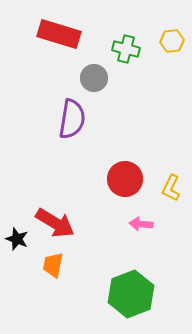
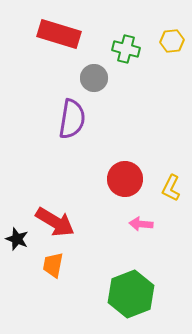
red arrow: moved 1 px up
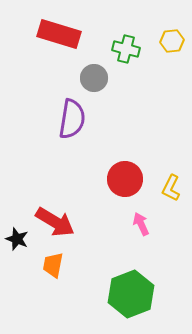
pink arrow: rotated 60 degrees clockwise
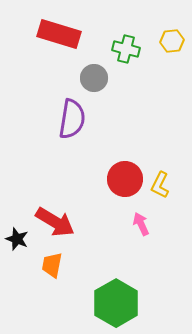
yellow L-shape: moved 11 px left, 3 px up
orange trapezoid: moved 1 px left
green hexagon: moved 15 px left, 9 px down; rotated 9 degrees counterclockwise
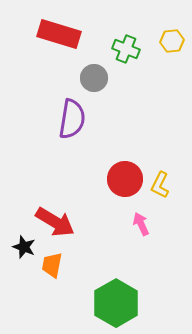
green cross: rotated 8 degrees clockwise
black star: moved 7 px right, 8 px down
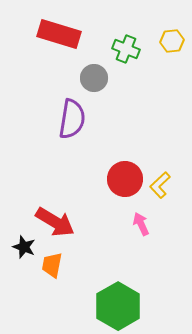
yellow L-shape: rotated 20 degrees clockwise
green hexagon: moved 2 px right, 3 px down
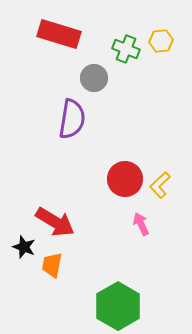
yellow hexagon: moved 11 px left
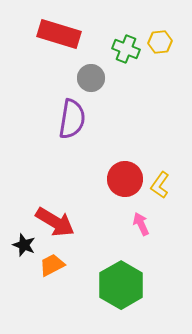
yellow hexagon: moved 1 px left, 1 px down
gray circle: moved 3 px left
yellow L-shape: rotated 12 degrees counterclockwise
black star: moved 2 px up
orange trapezoid: rotated 52 degrees clockwise
green hexagon: moved 3 px right, 21 px up
